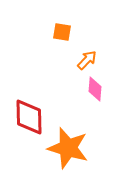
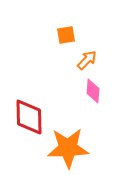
orange square: moved 4 px right, 3 px down; rotated 18 degrees counterclockwise
pink diamond: moved 2 px left, 2 px down
orange star: rotated 18 degrees counterclockwise
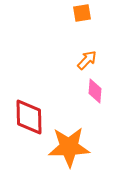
orange square: moved 16 px right, 22 px up
pink diamond: moved 2 px right
orange star: moved 1 px right, 1 px up
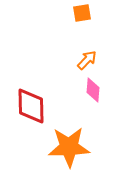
pink diamond: moved 2 px left, 1 px up
red diamond: moved 2 px right, 11 px up
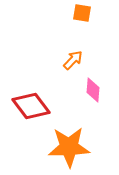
orange square: rotated 18 degrees clockwise
orange arrow: moved 14 px left
red diamond: rotated 36 degrees counterclockwise
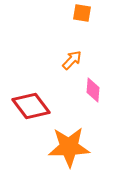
orange arrow: moved 1 px left
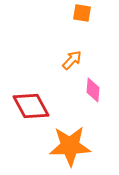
red diamond: rotated 9 degrees clockwise
orange star: moved 1 px right, 1 px up
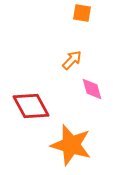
pink diamond: moved 1 px left, 1 px up; rotated 20 degrees counterclockwise
orange star: moved 1 px right, 1 px up; rotated 18 degrees clockwise
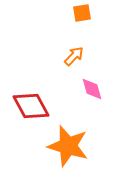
orange square: rotated 18 degrees counterclockwise
orange arrow: moved 2 px right, 4 px up
orange star: moved 3 px left, 1 px down
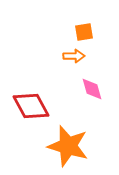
orange square: moved 2 px right, 19 px down
orange arrow: rotated 45 degrees clockwise
